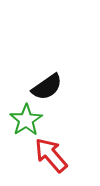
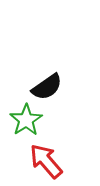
red arrow: moved 5 px left, 6 px down
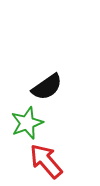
green star: moved 1 px right, 3 px down; rotated 12 degrees clockwise
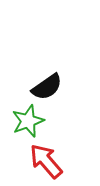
green star: moved 1 px right, 2 px up
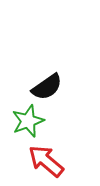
red arrow: rotated 9 degrees counterclockwise
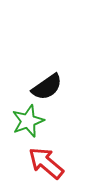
red arrow: moved 2 px down
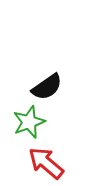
green star: moved 1 px right, 1 px down
